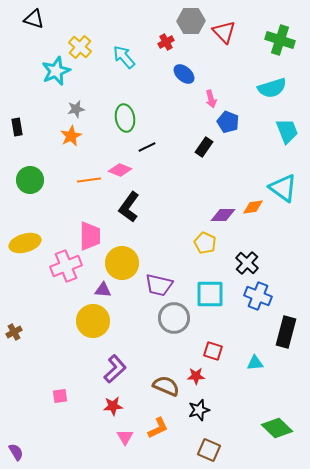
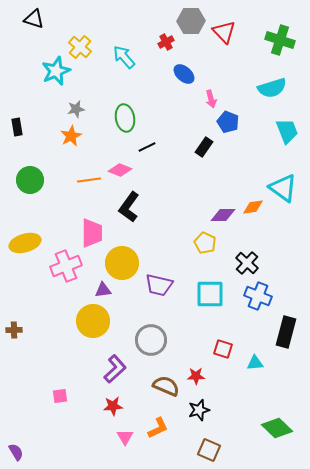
pink trapezoid at (90, 236): moved 2 px right, 3 px up
purple triangle at (103, 290): rotated 12 degrees counterclockwise
gray circle at (174, 318): moved 23 px left, 22 px down
brown cross at (14, 332): moved 2 px up; rotated 28 degrees clockwise
red square at (213, 351): moved 10 px right, 2 px up
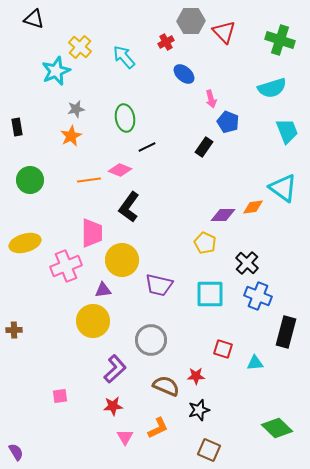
yellow circle at (122, 263): moved 3 px up
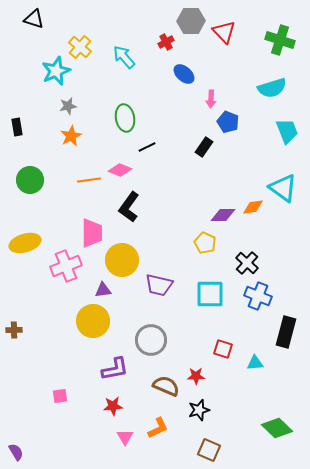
pink arrow at (211, 99): rotated 18 degrees clockwise
gray star at (76, 109): moved 8 px left, 3 px up
purple L-shape at (115, 369): rotated 32 degrees clockwise
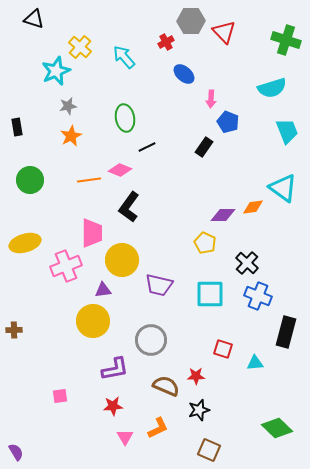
green cross at (280, 40): moved 6 px right
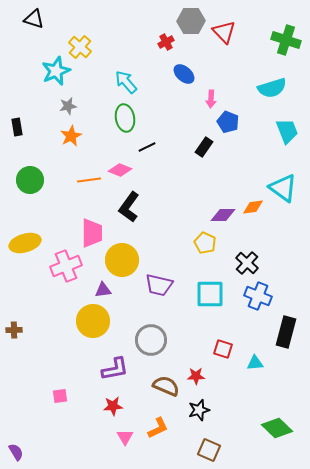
cyan arrow at (124, 57): moved 2 px right, 25 px down
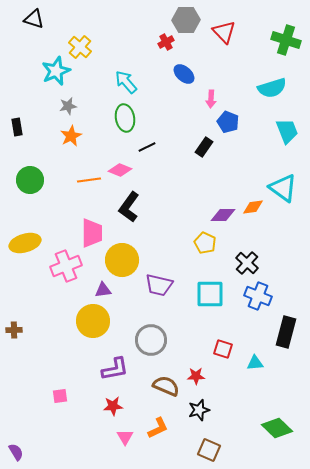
gray hexagon at (191, 21): moved 5 px left, 1 px up
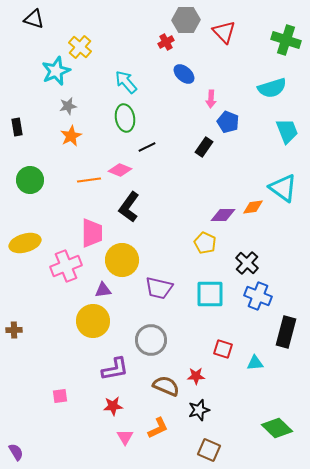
purple trapezoid at (159, 285): moved 3 px down
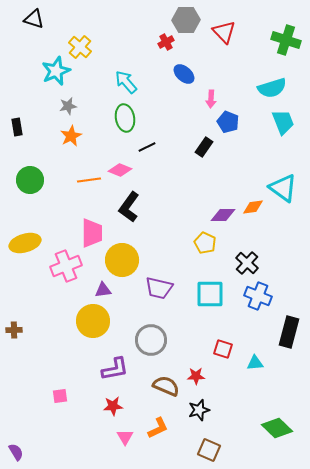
cyan trapezoid at (287, 131): moved 4 px left, 9 px up
black rectangle at (286, 332): moved 3 px right
